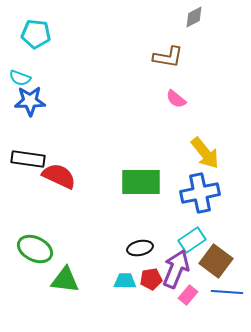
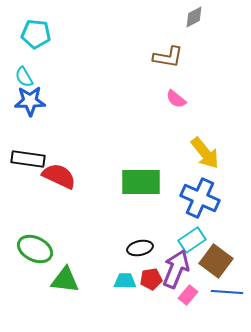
cyan semicircle: moved 4 px right, 1 px up; rotated 40 degrees clockwise
blue cross: moved 5 px down; rotated 36 degrees clockwise
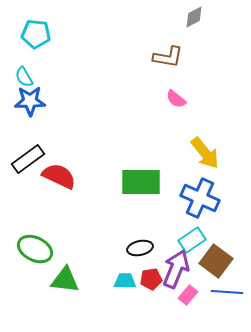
black rectangle: rotated 44 degrees counterclockwise
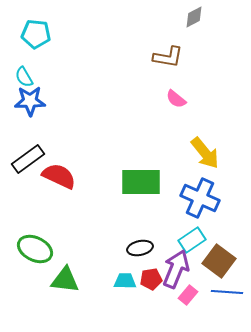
brown square: moved 3 px right
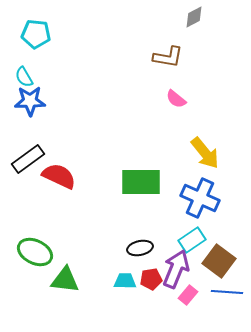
green ellipse: moved 3 px down
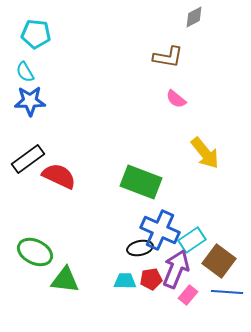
cyan semicircle: moved 1 px right, 5 px up
green rectangle: rotated 21 degrees clockwise
blue cross: moved 40 px left, 32 px down
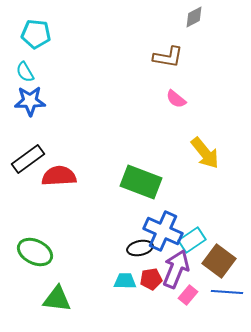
red semicircle: rotated 28 degrees counterclockwise
blue cross: moved 3 px right, 1 px down
green triangle: moved 8 px left, 19 px down
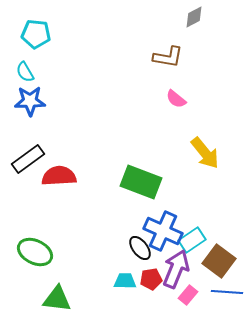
black ellipse: rotated 65 degrees clockwise
